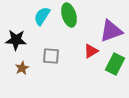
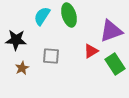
green rectangle: rotated 60 degrees counterclockwise
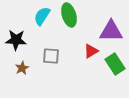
purple triangle: rotated 20 degrees clockwise
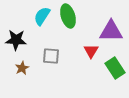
green ellipse: moved 1 px left, 1 px down
red triangle: rotated 28 degrees counterclockwise
green rectangle: moved 4 px down
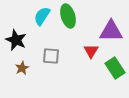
black star: rotated 20 degrees clockwise
